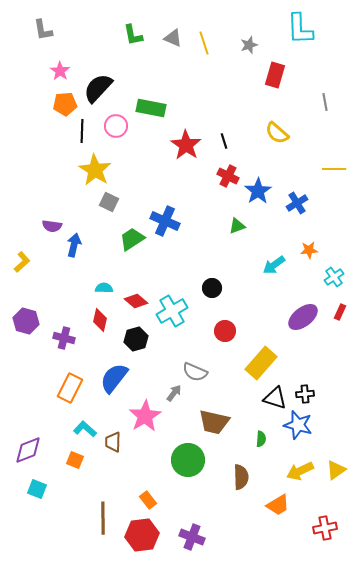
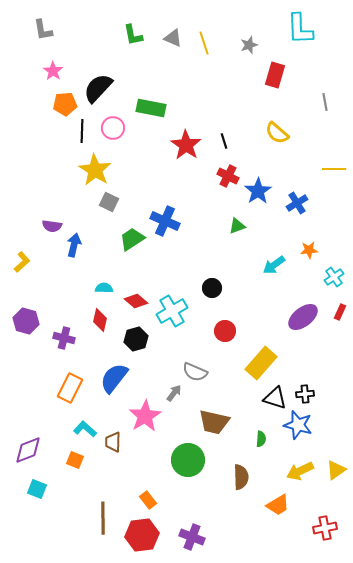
pink star at (60, 71): moved 7 px left
pink circle at (116, 126): moved 3 px left, 2 px down
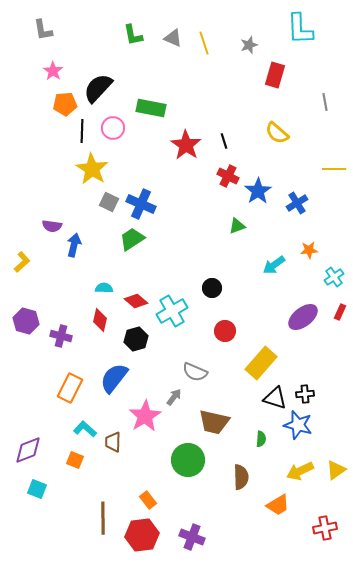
yellow star at (95, 170): moved 3 px left, 1 px up
blue cross at (165, 221): moved 24 px left, 17 px up
purple cross at (64, 338): moved 3 px left, 2 px up
gray arrow at (174, 393): moved 4 px down
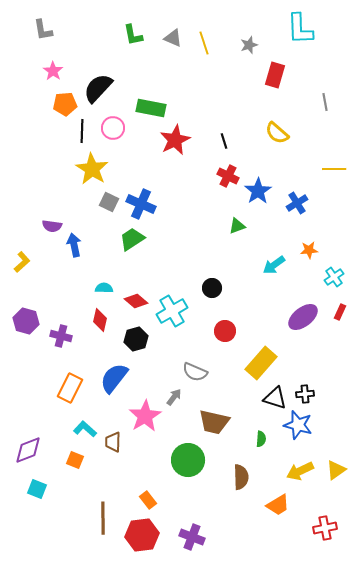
red star at (186, 145): moved 11 px left, 5 px up; rotated 12 degrees clockwise
blue arrow at (74, 245): rotated 25 degrees counterclockwise
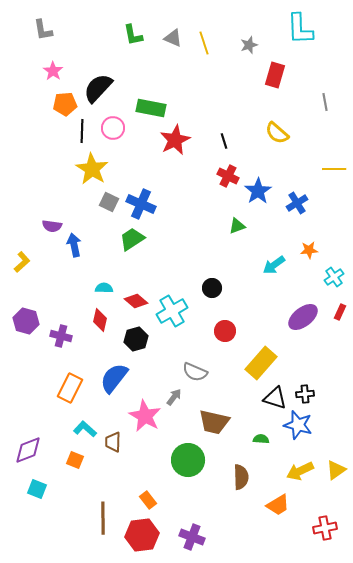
pink star at (145, 416): rotated 12 degrees counterclockwise
green semicircle at (261, 439): rotated 91 degrees counterclockwise
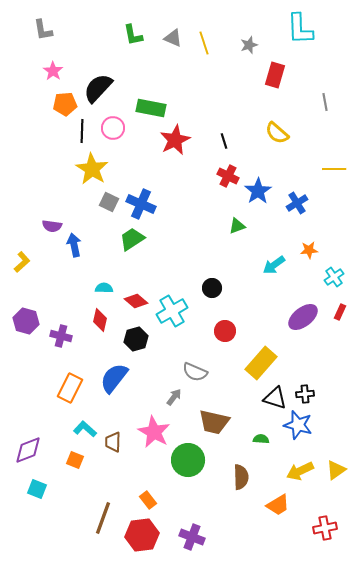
pink star at (145, 416): moved 9 px right, 16 px down
brown line at (103, 518): rotated 20 degrees clockwise
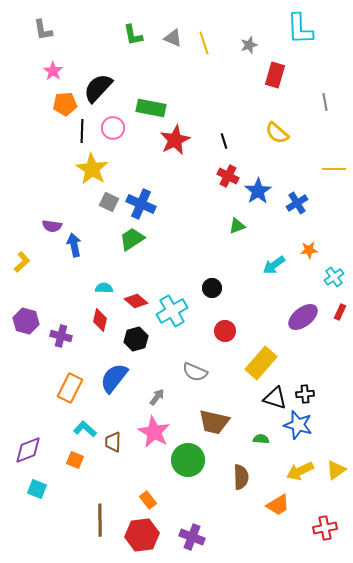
gray arrow at (174, 397): moved 17 px left
brown line at (103, 518): moved 3 px left, 2 px down; rotated 20 degrees counterclockwise
